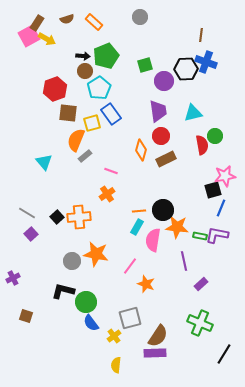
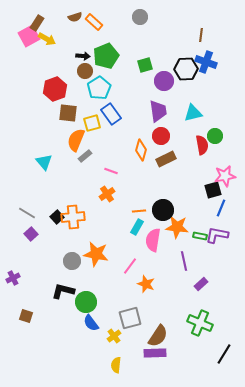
brown semicircle at (67, 19): moved 8 px right, 2 px up
orange cross at (79, 217): moved 6 px left
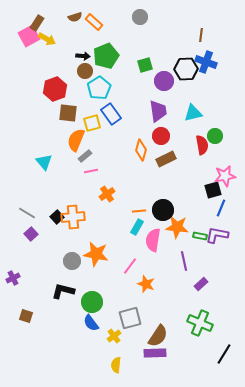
pink line at (111, 171): moved 20 px left; rotated 32 degrees counterclockwise
green circle at (86, 302): moved 6 px right
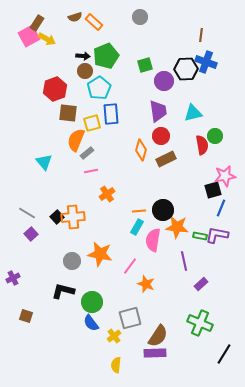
blue rectangle at (111, 114): rotated 30 degrees clockwise
gray rectangle at (85, 156): moved 2 px right, 3 px up
orange star at (96, 254): moved 4 px right
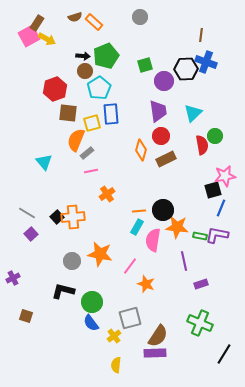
cyan triangle at (193, 113): rotated 30 degrees counterclockwise
purple rectangle at (201, 284): rotated 24 degrees clockwise
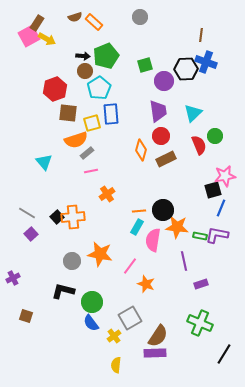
orange semicircle at (76, 140): rotated 130 degrees counterclockwise
red semicircle at (202, 145): moved 3 px left; rotated 12 degrees counterclockwise
gray square at (130, 318): rotated 15 degrees counterclockwise
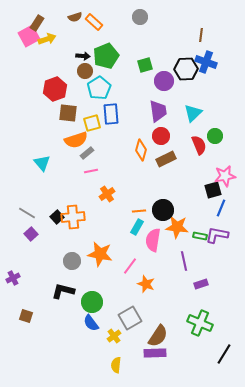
yellow arrow at (47, 39): rotated 48 degrees counterclockwise
cyan triangle at (44, 162): moved 2 px left, 1 px down
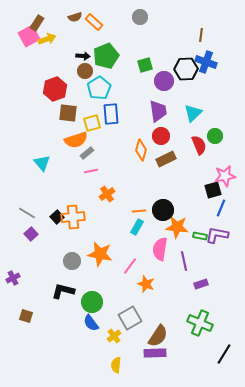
pink semicircle at (153, 240): moved 7 px right, 9 px down
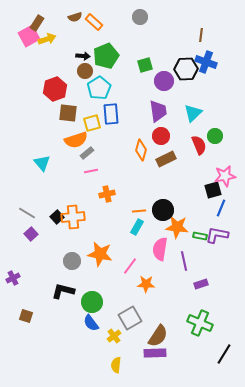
orange cross at (107, 194): rotated 21 degrees clockwise
orange star at (146, 284): rotated 18 degrees counterclockwise
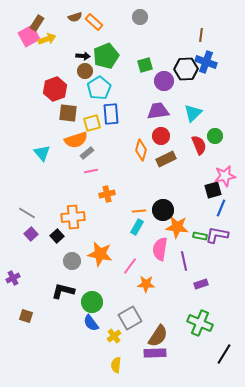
purple trapezoid at (158, 111): rotated 90 degrees counterclockwise
cyan triangle at (42, 163): moved 10 px up
black square at (57, 217): moved 19 px down
